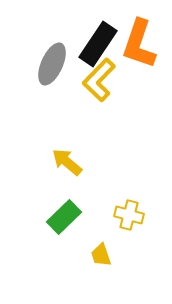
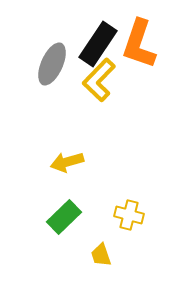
yellow arrow: rotated 56 degrees counterclockwise
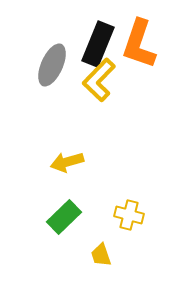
black rectangle: rotated 12 degrees counterclockwise
gray ellipse: moved 1 px down
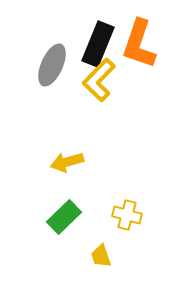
yellow cross: moved 2 px left
yellow trapezoid: moved 1 px down
